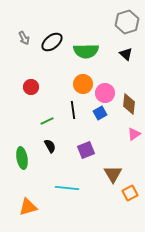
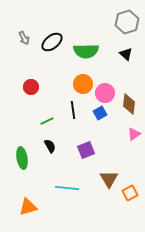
brown triangle: moved 4 px left, 5 px down
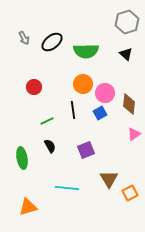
red circle: moved 3 px right
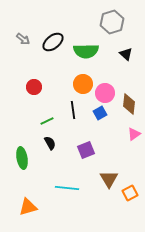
gray hexagon: moved 15 px left
gray arrow: moved 1 px left, 1 px down; rotated 24 degrees counterclockwise
black ellipse: moved 1 px right
black semicircle: moved 3 px up
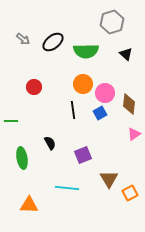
green line: moved 36 px left; rotated 24 degrees clockwise
purple square: moved 3 px left, 5 px down
orange triangle: moved 1 px right, 2 px up; rotated 18 degrees clockwise
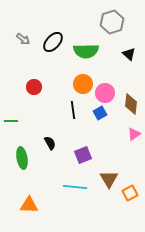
black ellipse: rotated 10 degrees counterclockwise
black triangle: moved 3 px right
brown diamond: moved 2 px right
cyan line: moved 8 px right, 1 px up
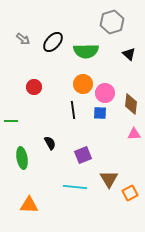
blue square: rotated 32 degrees clockwise
pink triangle: rotated 32 degrees clockwise
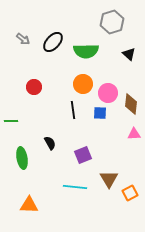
pink circle: moved 3 px right
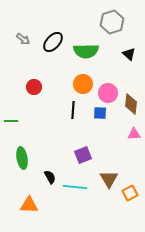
black line: rotated 12 degrees clockwise
black semicircle: moved 34 px down
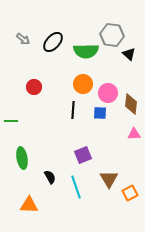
gray hexagon: moved 13 px down; rotated 25 degrees clockwise
cyan line: moved 1 px right; rotated 65 degrees clockwise
